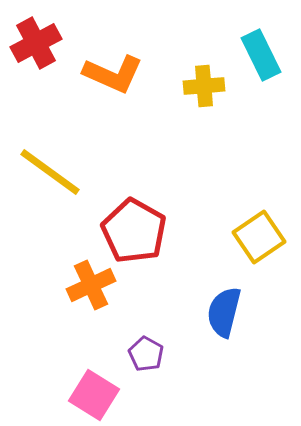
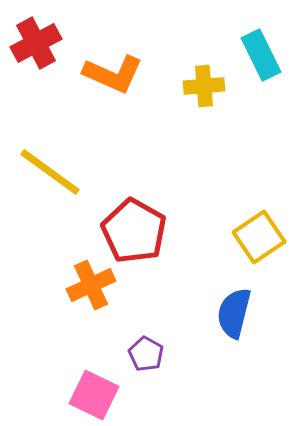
blue semicircle: moved 10 px right, 1 px down
pink square: rotated 6 degrees counterclockwise
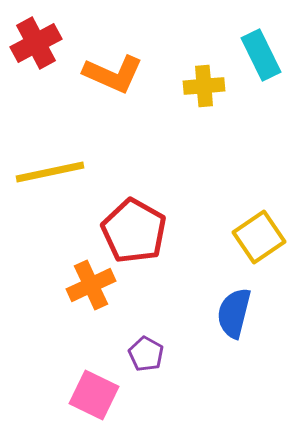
yellow line: rotated 48 degrees counterclockwise
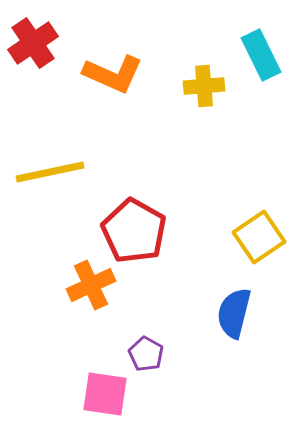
red cross: moved 3 px left; rotated 6 degrees counterclockwise
pink square: moved 11 px right, 1 px up; rotated 18 degrees counterclockwise
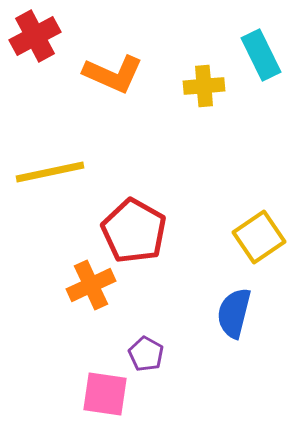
red cross: moved 2 px right, 7 px up; rotated 6 degrees clockwise
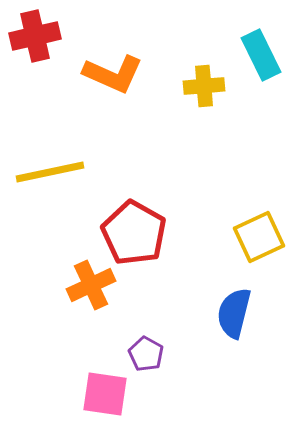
red cross: rotated 15 degrees clockwise
red pentagon: moved 2 px down
yellow square: rotated 9 degrees clockwise
